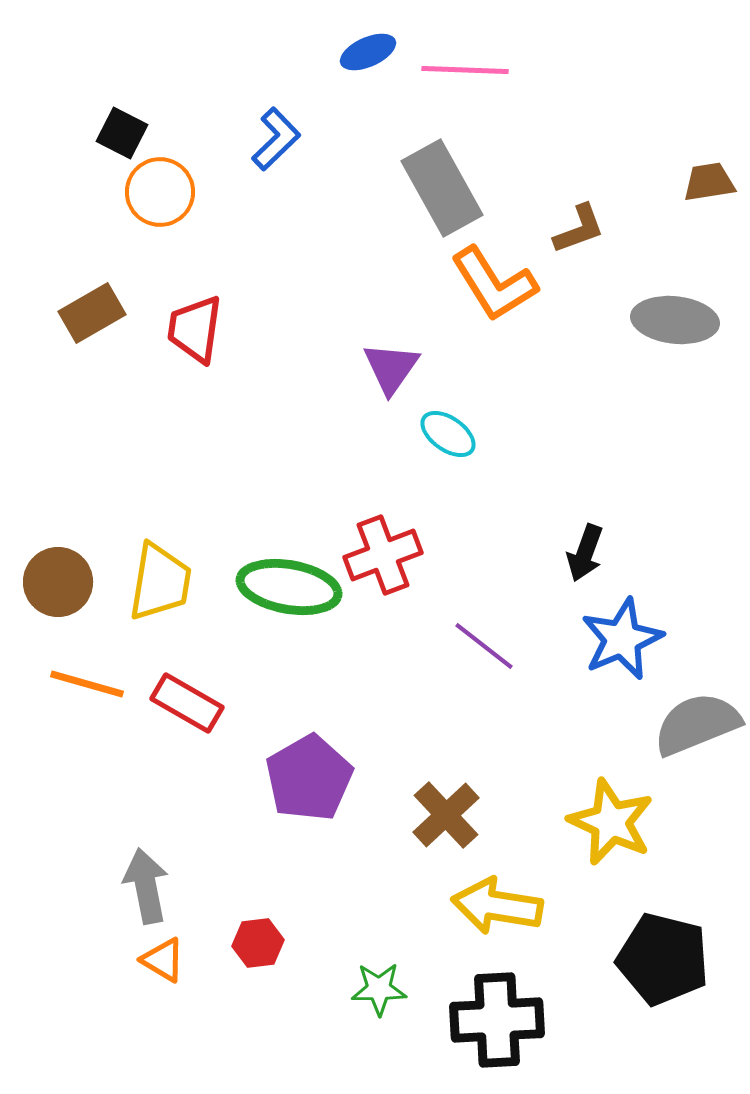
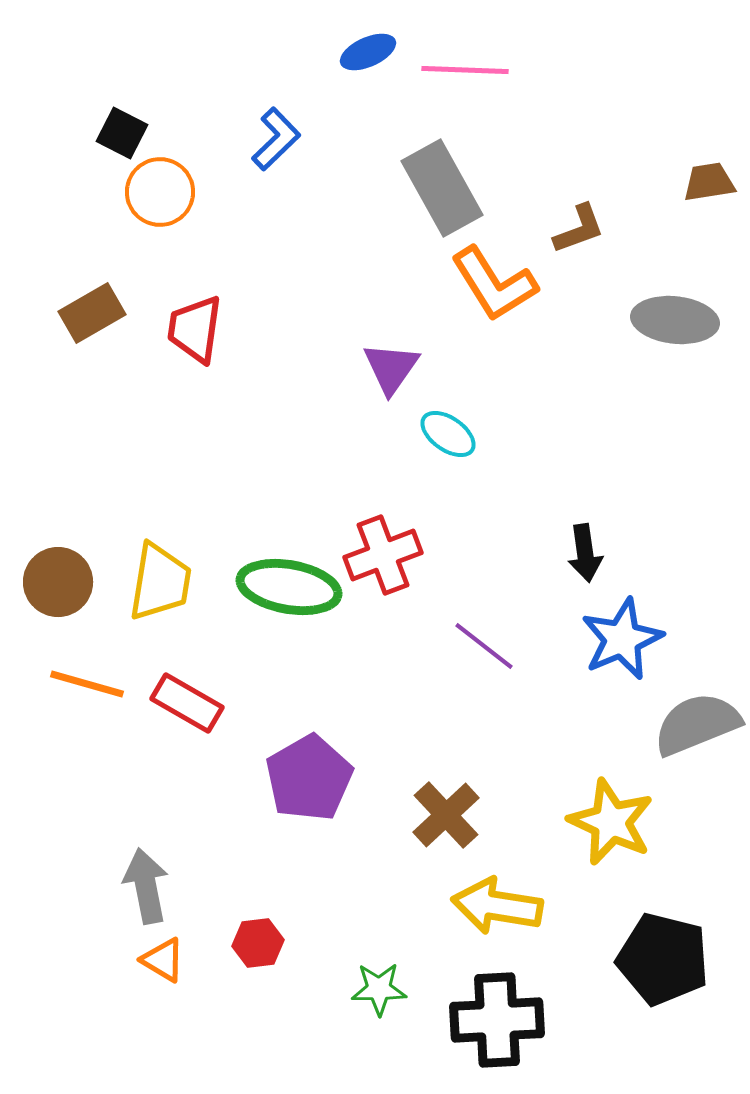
black arrow: rotated 28 degrees counterclockwise
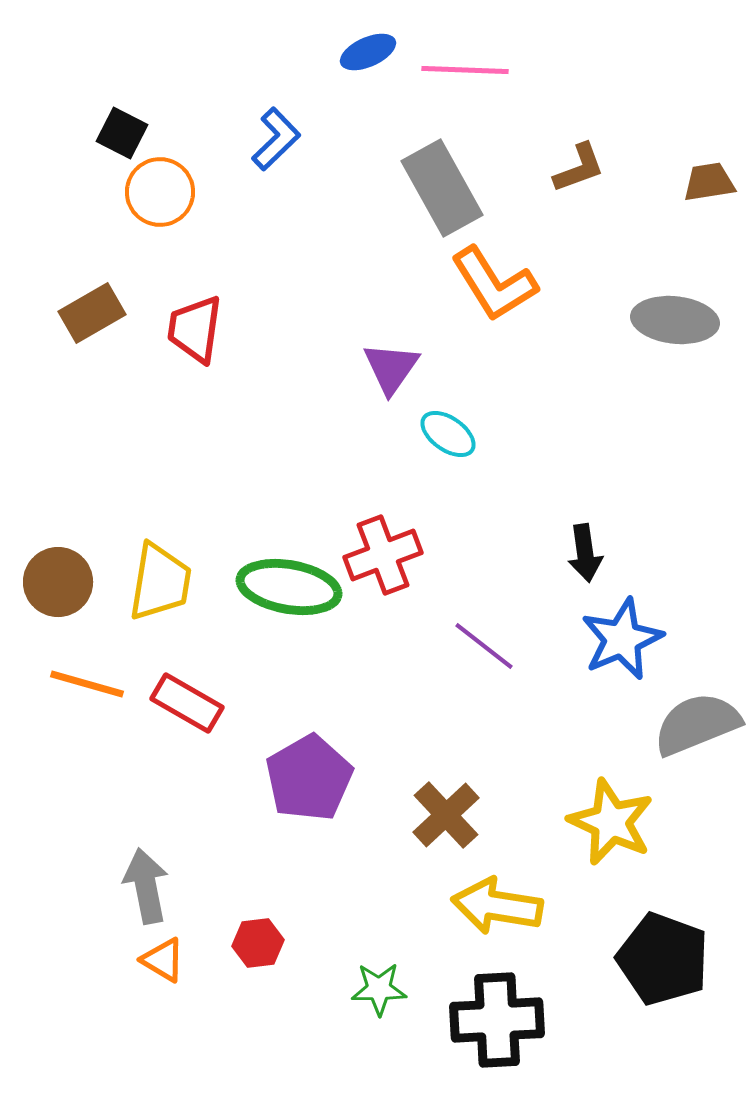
brown L-shape: moved 61 px up
black pentagon: rotated 6 degrees clockwise
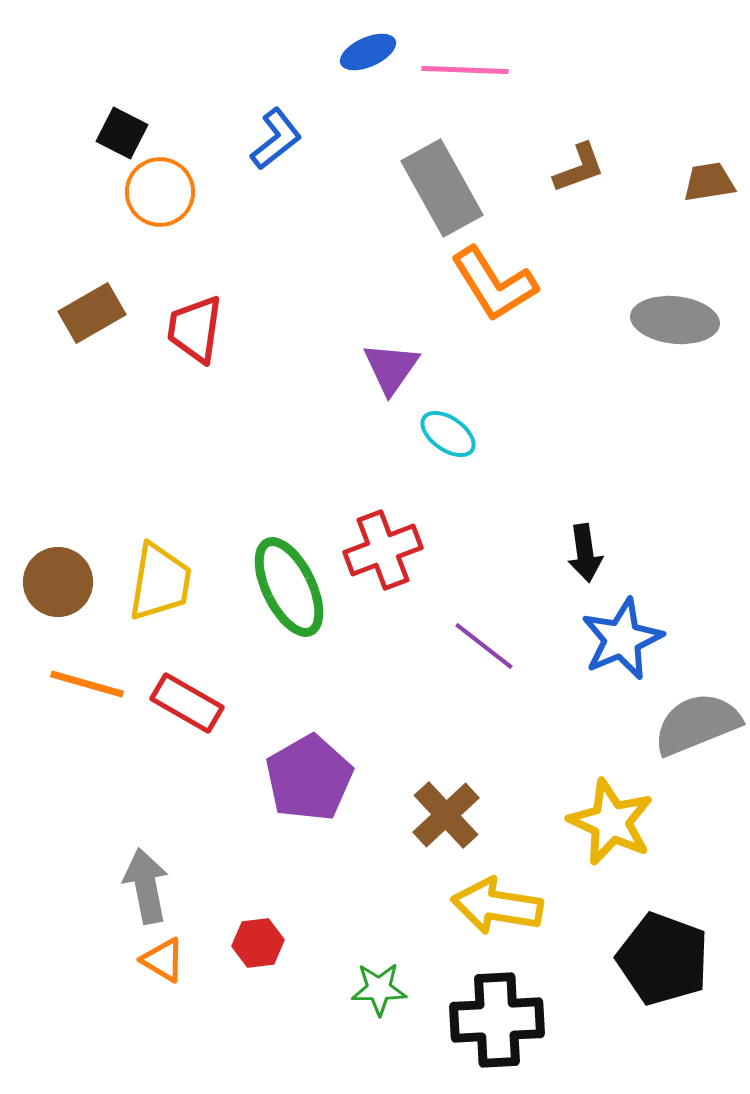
blue L-shape: rotated 6 degrees clockwise
red cross: moved 5 px up
green ellipse: rotated 54 degrees clockwise
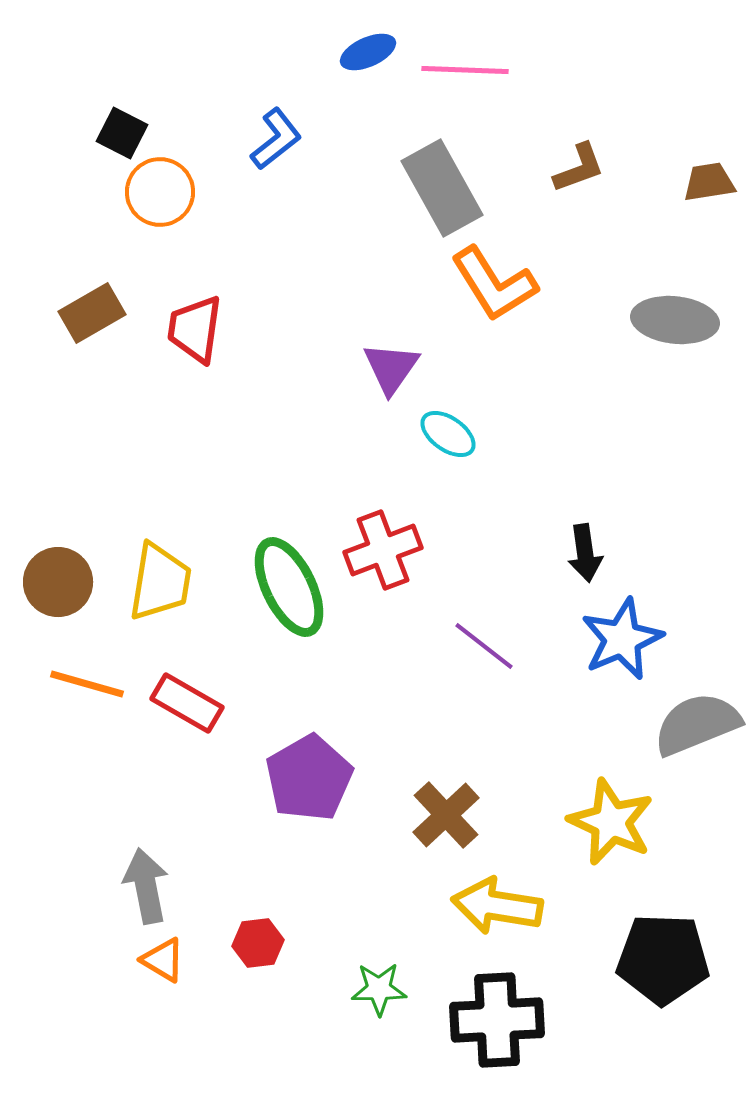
black pentagon: rotated 18 degrees counterclockwise
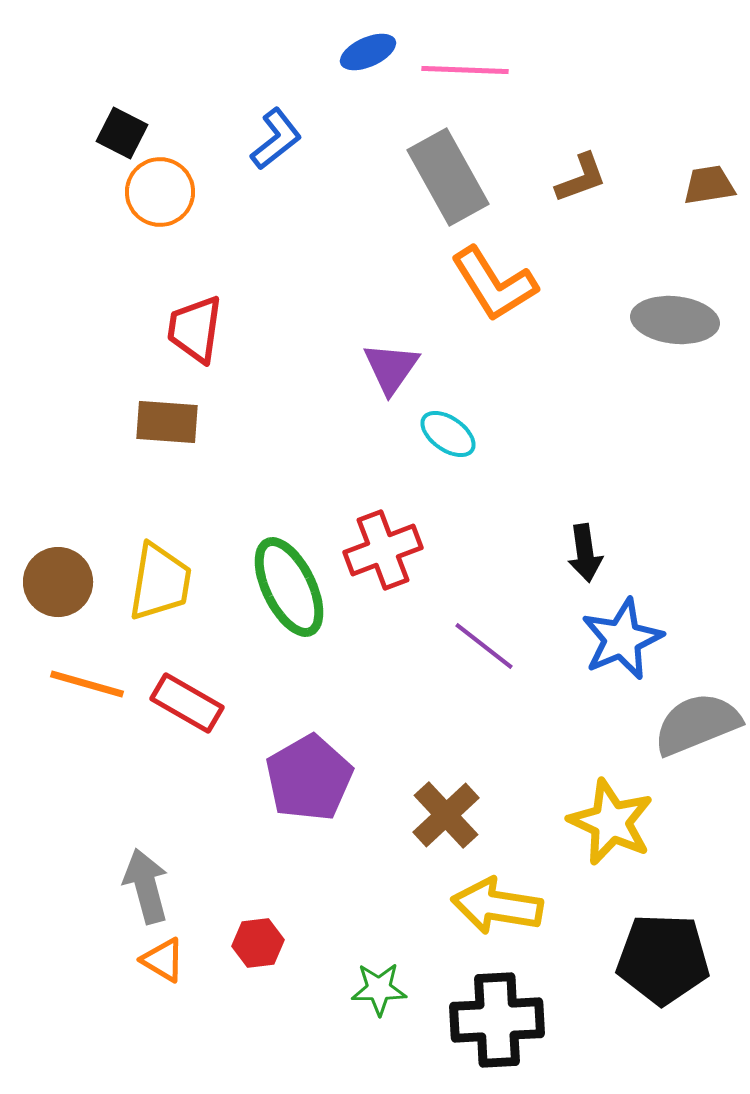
brown L-shape: moved 2 px right, 10 px down
brown trapezoid: moved 3 px down
gray rectangle: moved 6 px right, 11 px up
brown rectangle: moved 75 px right, 109 px down; rotated 34 degrees clockwise
gray arrow: rotated 4 degrees counterclockwise
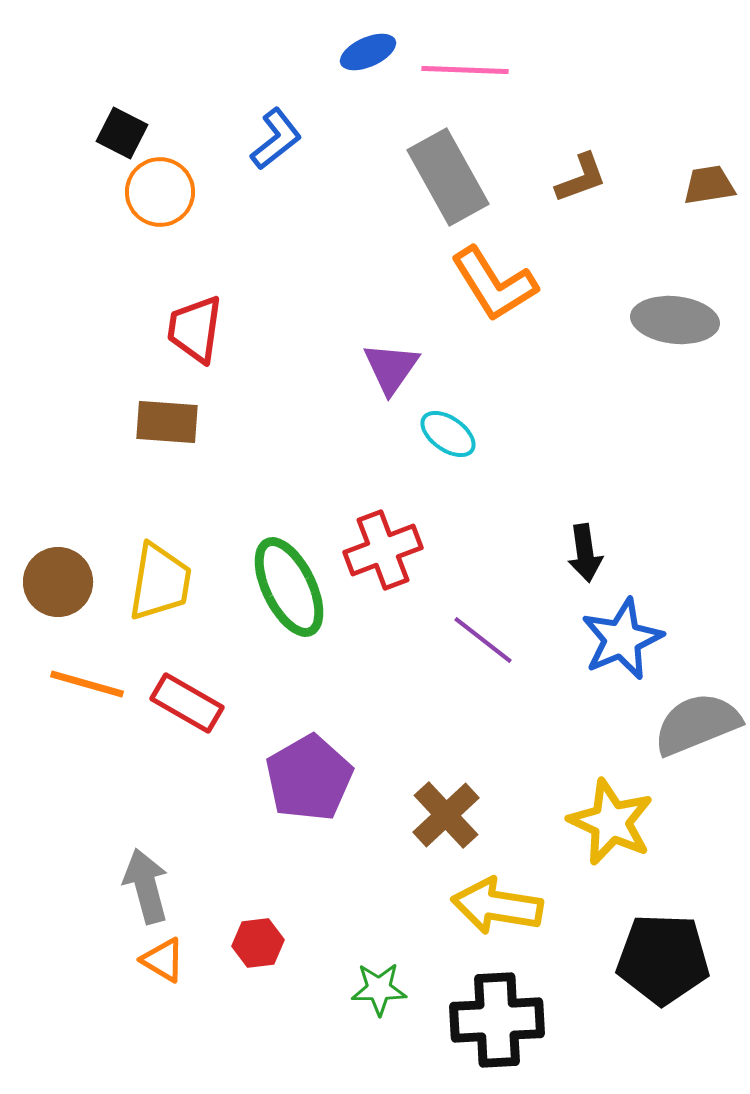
purple line: moved 1 px left, 6 px up
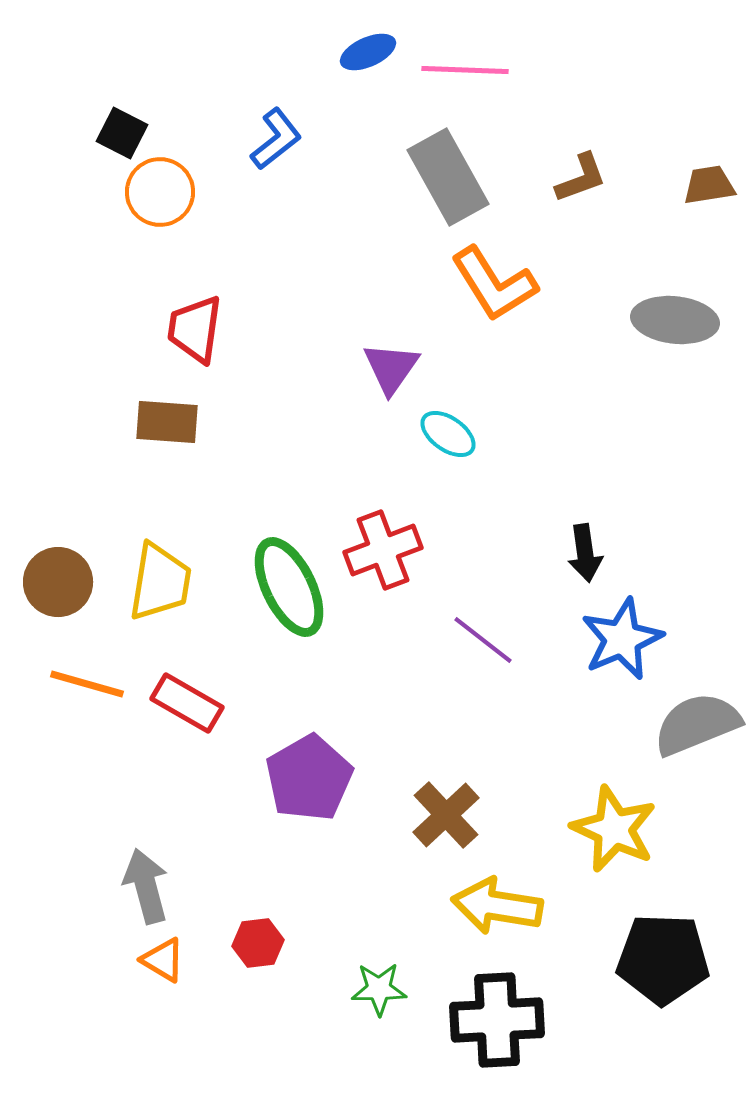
yellow star: moved 3 px right, 7 px down
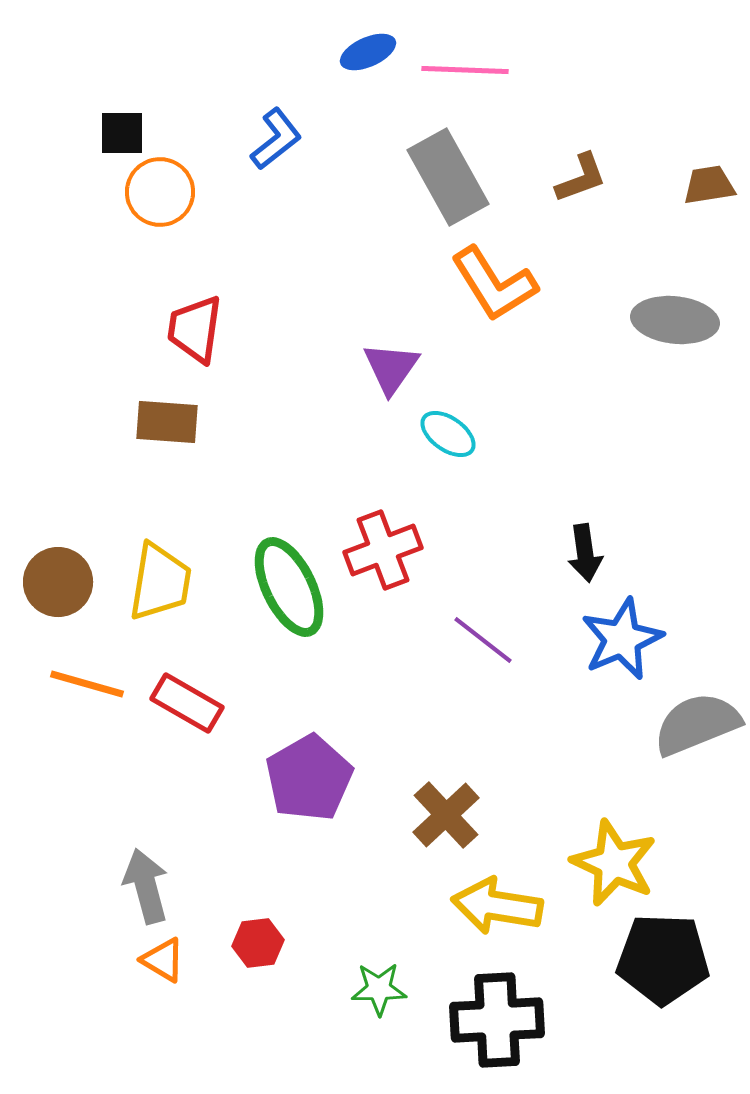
black square: rotated 27 degrees counterclockwise
yellow star: moved 34 px down
